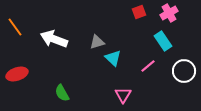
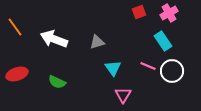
cyan triangle: moved 10 px down; rotated 12 degrees clockwise
pink line: rotated 63 degrees clockwise
white circle: moved 12 px left
green semicircle: moved 5 px left, 11 px up; rotated 36 degrees counterclockwise
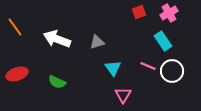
white arrow: moved 3 px right
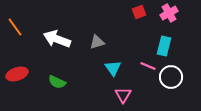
cyan rectangle: moved 1 px right, 5 px down; rotated 48 degrees clockwise
white circle: moved 1 px left, 6 px down
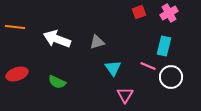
orange line: rotated 48 degrees counterclockwise
pink triangle: moved 2 px right
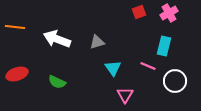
white circle: moved 4 px right, 4 px down
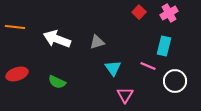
red square: rotated 24 degrees counterclockwise
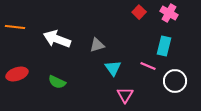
pink cross: rotated 30 degrees counterclockwise
gray triangle: moved 3 px down
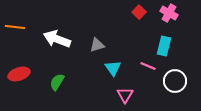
red ellipse: moved 2 px right
green semicircle: rotated 96 degrees clockwise
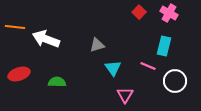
white arrow: moved 11 px left
green semicircle: rotated 60 degrees clockwise
